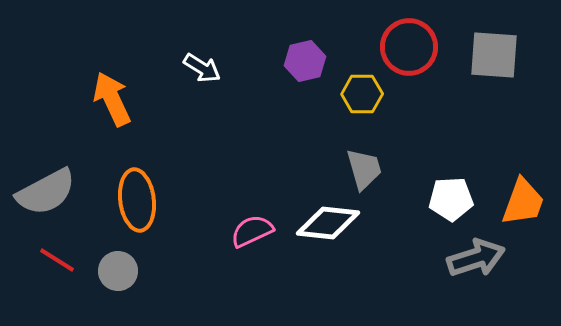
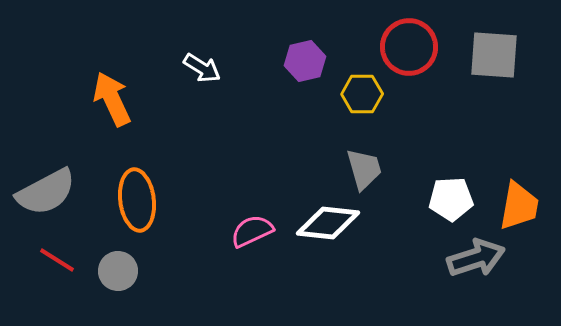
orange trapezoid: moved 4 px left, 4 px down; rotated 10 degrees counterclockwise
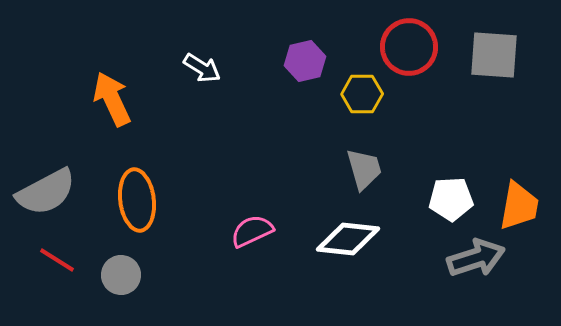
white diamond: moved 20 px right, 16 px down
gray circle: moved 3 px right, 4 px down
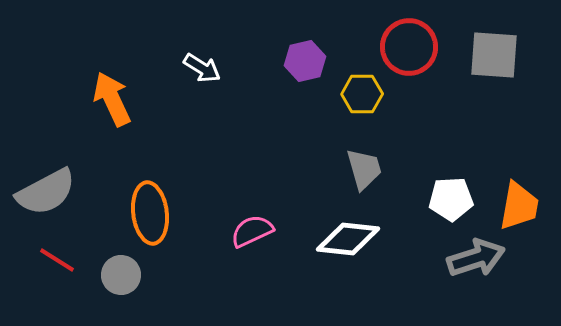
orange ellipse: moved 13 px right, 13 px down
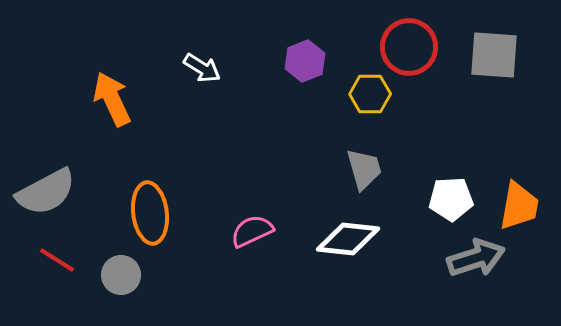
purple hexagon: rotated 9 degrees counterclockwise
yellow hexagon: moved 8 px right
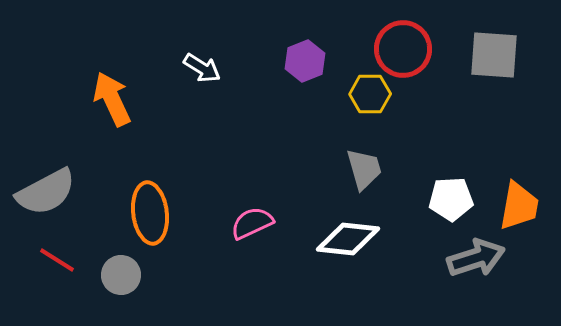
red circle: moved 6 px left, 2 px down
pink semicircle: moved 8 px up
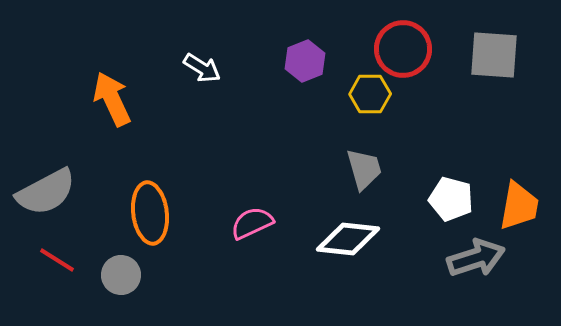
white pentagon: rotated 18 degrees clockwise
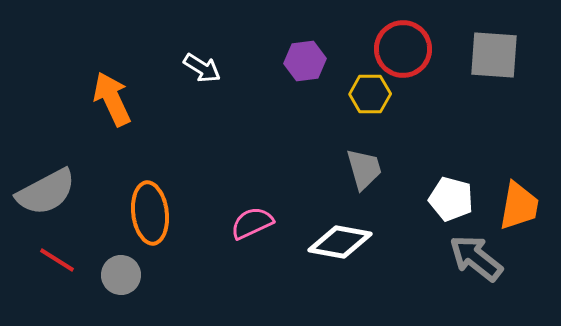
purple hexagon: rotated 15 degrees clockwise
white diamond: moved 8 px left, 3 px down; rotated 4 degrees clockwise
gray arrow: rotated 124 degrees counterclockwise
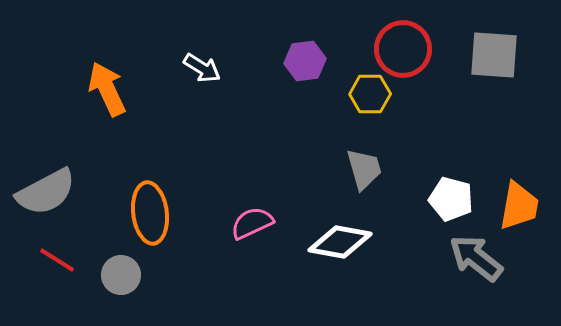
orange arrow: moved 5 px left, 10 px up
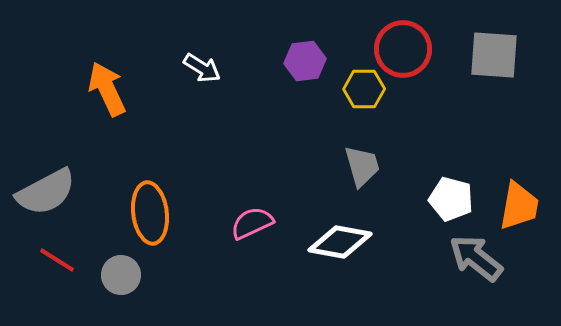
yellow hexagon: moved 6 px left, 5 px up
gray trapezoid: moved 2 px left, 3 px up
